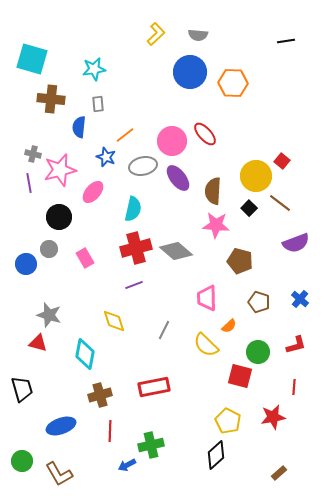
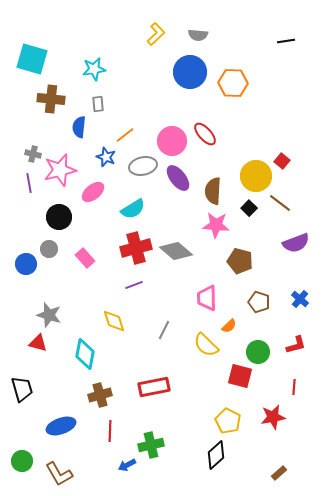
pink ellipse at (93, 192): rotated 10 degrees clockwise
cyan semicircle at (133, 209): rotated 45 degrees clockwise
pink rectangle at (85, 258): rotated 12 degrees counterclockwise
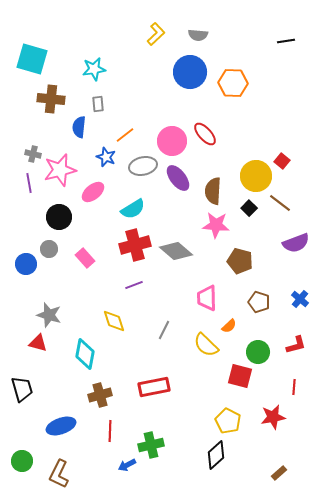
red cross at (136, 248): moved 1 px left, 3 px up
brown L-shape at (59, 474): rotated 56 degrees clockwise
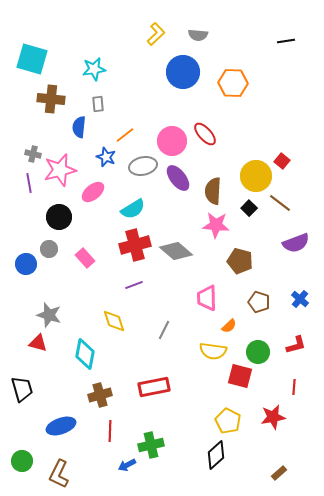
blue circle at (190, 72): moved 7 px left
yellow semicircle at (206, 345): moved 7 px right, 6 px down; rotated 36 degrees counterclockwise
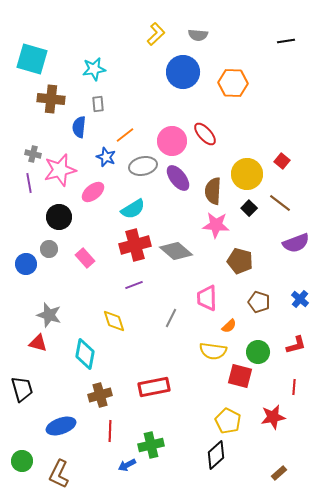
yellow circle at (256, 176): moved 9 px left, 2 px up
gray line at (164, 330): moved 7 px right, 12 px up
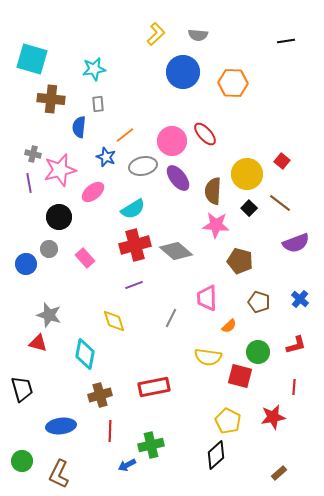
yellow semicircle at (213, 351): moved 5 px left, 6 px down
blue ellipse at (61, 426): rotated 12 degrees clockwise
